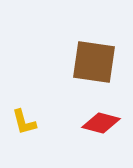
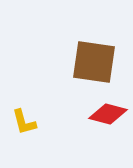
red diamond: moved 7 px right, 9 px up
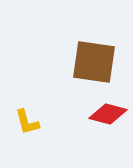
yellow L-shape: moved 3 px right
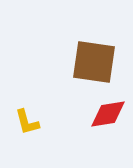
red diamond: rotated 24 degrees counterclockwise
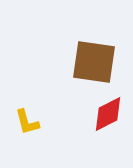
red diamond: rotated 18 degrees counterclockwise
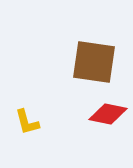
red diamond: rotated 39 degrees clockwise
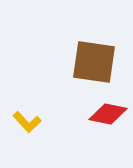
yellow L-shape: rotated 28 degrees counterclockwise
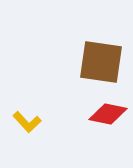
brown square: moved 7 px right
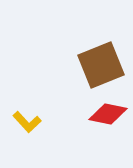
brown square: moved 3 px down; rotated 30 degrees counterclockwise
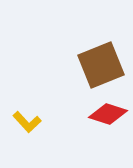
red diamond: rotated 6 degrees clockwise
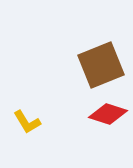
yellow L-shape: rotated 12 degrees clockwise
